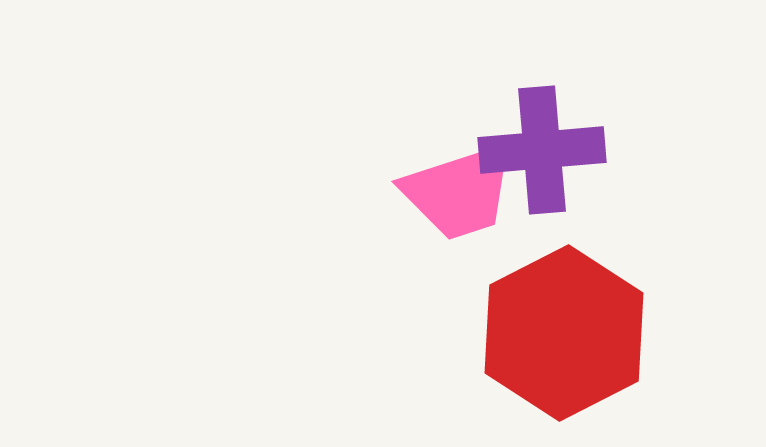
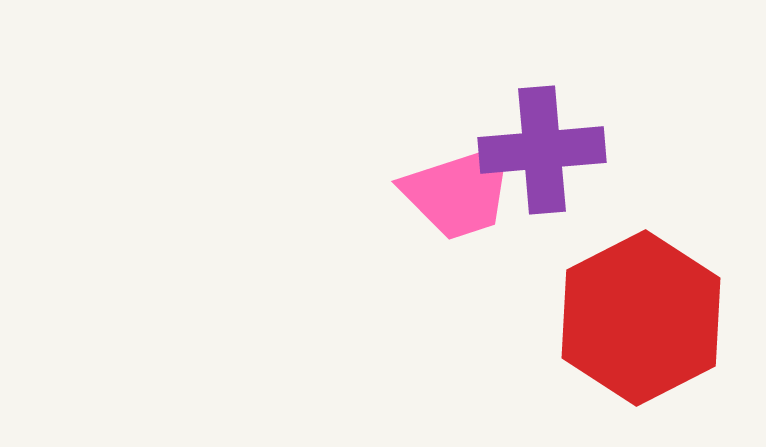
red hexagon: moved 77 px right, 15 px up
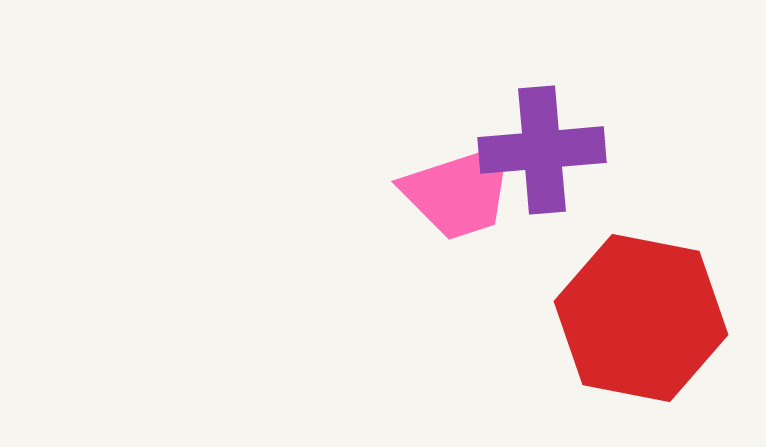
red hexagon: rotated 22 degrees counterclockwise
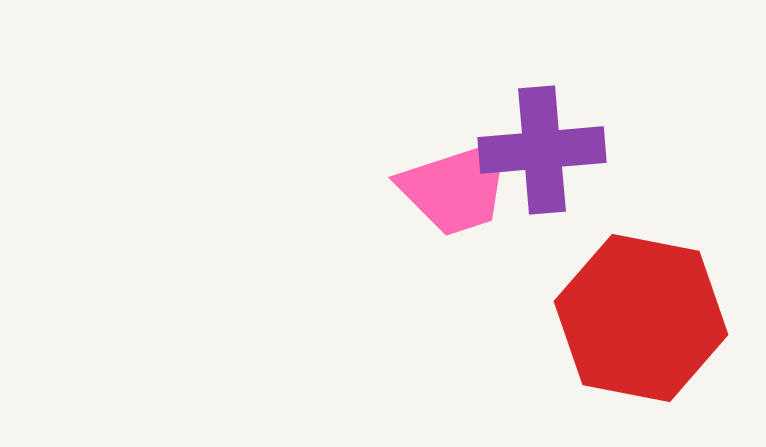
pink trapezoid: moved 3 px left, 4 px up
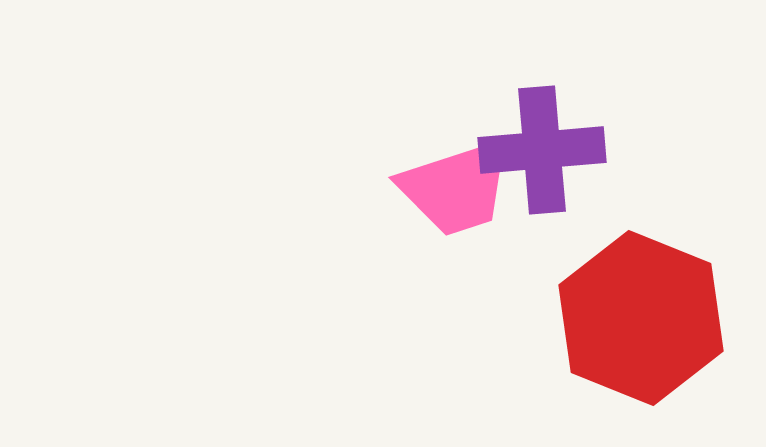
red hexagon: rotated 11 degrees clockwise
